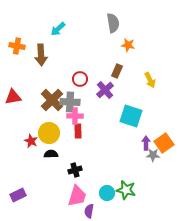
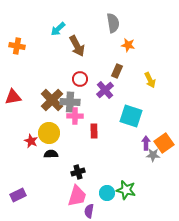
brown arrow: moved 36 px right, 9 px up; rotated 25 degrees counterclockwise
red rectangle: moved 16 px right
black cross: moved 3 px right, 2 px down
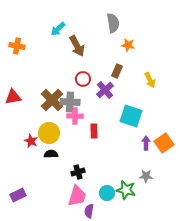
red circle: moved 3 px right
gray star: moved 7 px left, 21 px down
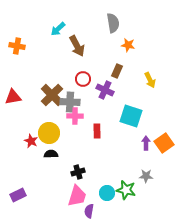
purple cross: rotated 24 degrees counterclockwise
brown cross: moved 5 px up
red rectangle: moved 3 px right
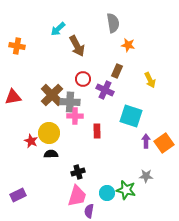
purple arrow: moved 2 px up
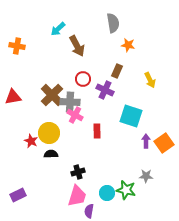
pink cross: moved 1 px up; rotated 28 degrees clockwise
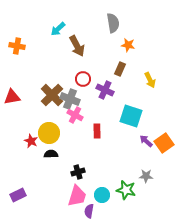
brown rectangle: moved 3 px right, 2 px up
red triangle: moved 1 px left
gray cross: moved 3 px up; rotated 18 degrees clockwise
purple arrow: rotated 48 degrees counterclockwise
cyan circle: moved 5 px left, 2 px down
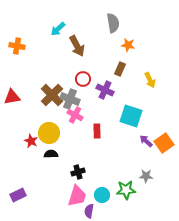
green star: rotated 18 degrees counterclockwise
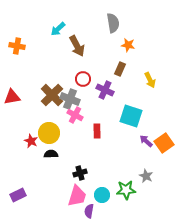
black cross: moved 2 px right, 1 px down
gray star: rotated 24 degrees clockwise
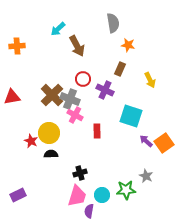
orange cross: rotated 14 degrees counterclockwise
